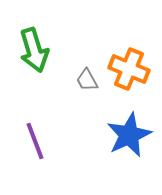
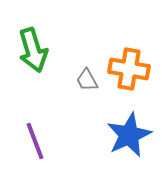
green arrow: moved 1 px left
orange cross: rotated 12 degrees counterclockwise
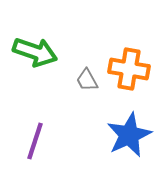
green arrow: moved 2 px right, 2 px down; rotated 54 degrees counterclockwise
purple line: rotated 39 degrees clockwise
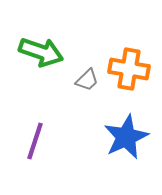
green arrow: moved 6 px right
gray trapezoid: rotated 105 degrees counterclockwise
blue star: moved 3 px left, 2 px down
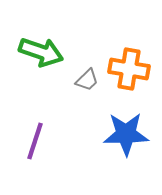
blue star: moved 3 px up; rotated 24 degrees clockwise
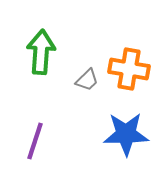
green arrow: rotated 105 degrees counterclockwise
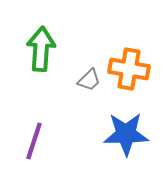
green arrow: moved 3 px up
gray trapezoid: moved 2 px right
purple line: moved 1 px left
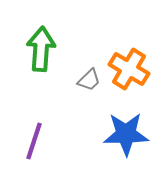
orange cross: rotated 21 degrees clockwise
